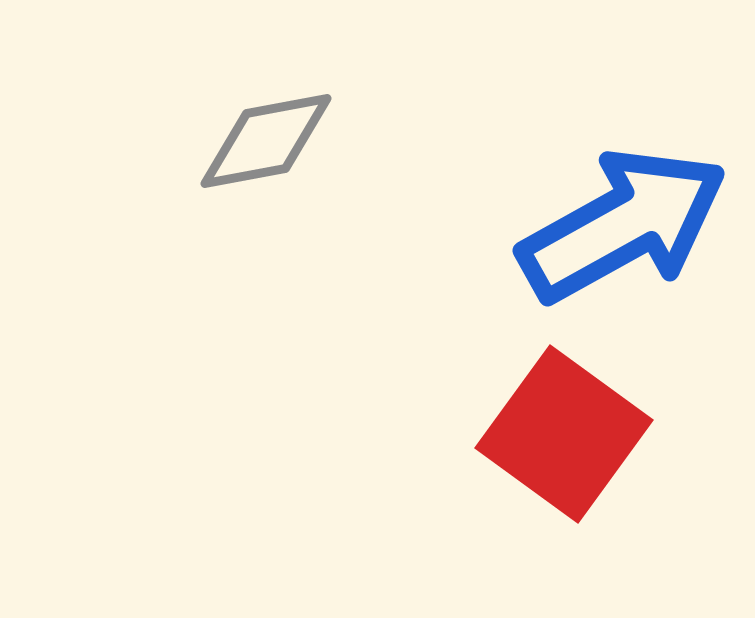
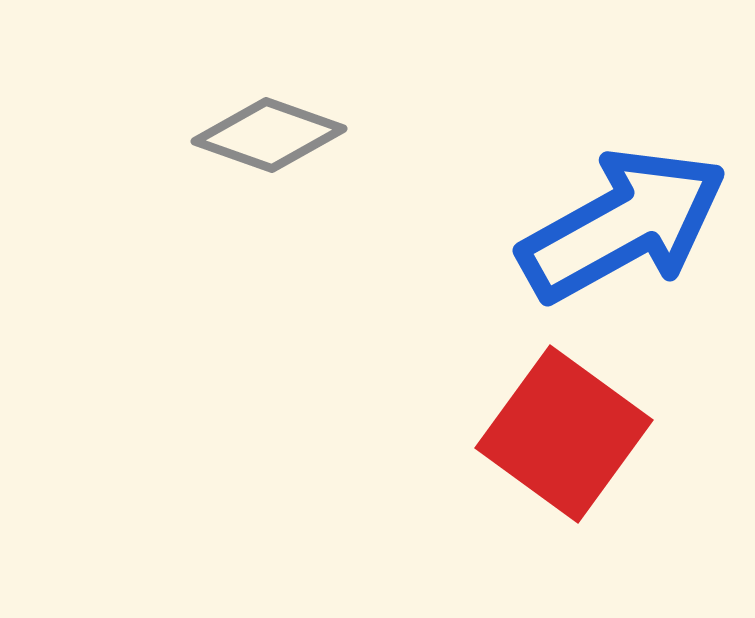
gray diamond: moved 3 px right, 6 px up; rotated 30 degrees clockwise
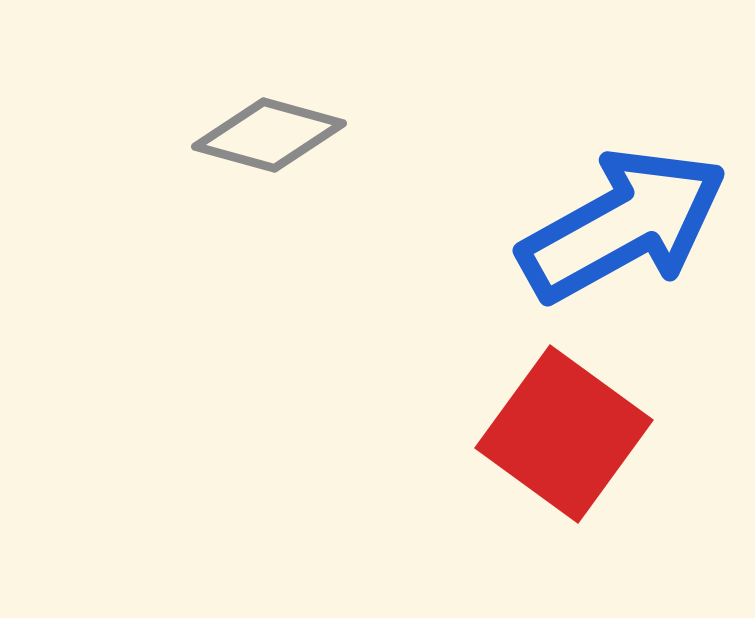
gray diamond: rotated 4 degrees counterclockwise
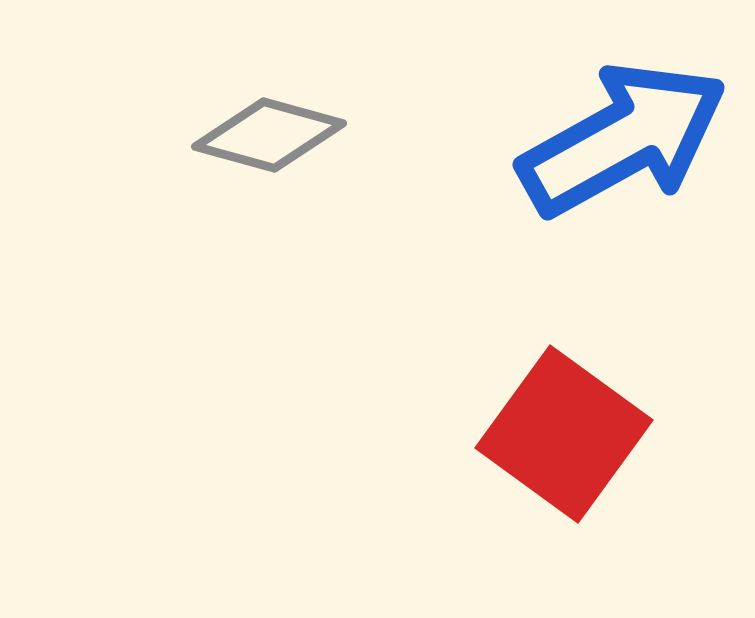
blue arrow: moved 86 px up
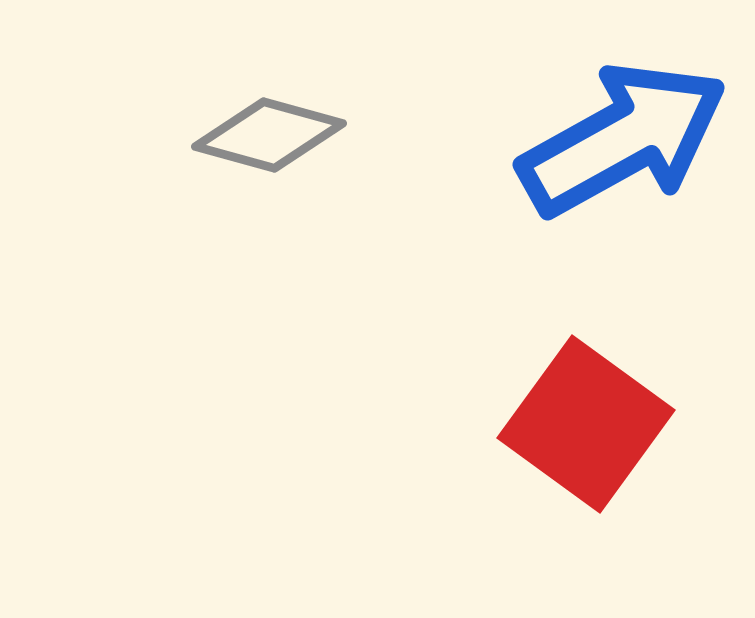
red square: moved 22 px right, 10 px up
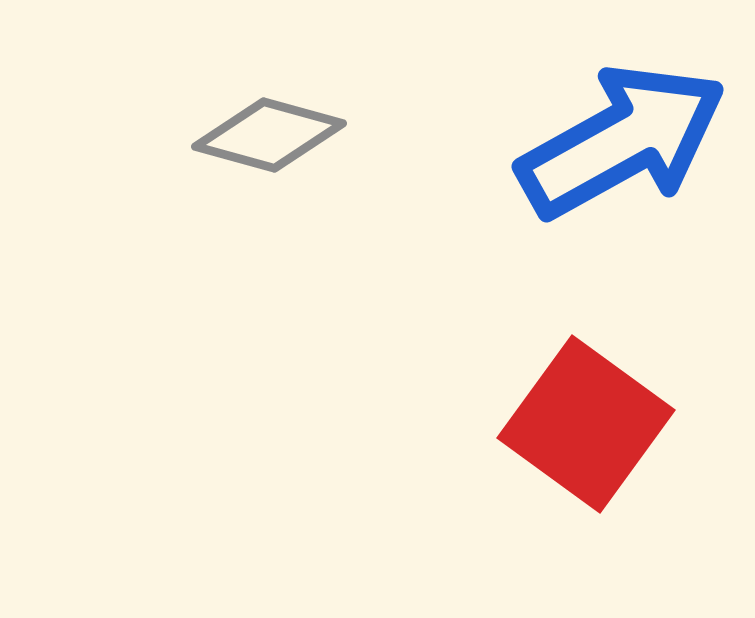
blue arrow: moved 1 px left, 2 px down
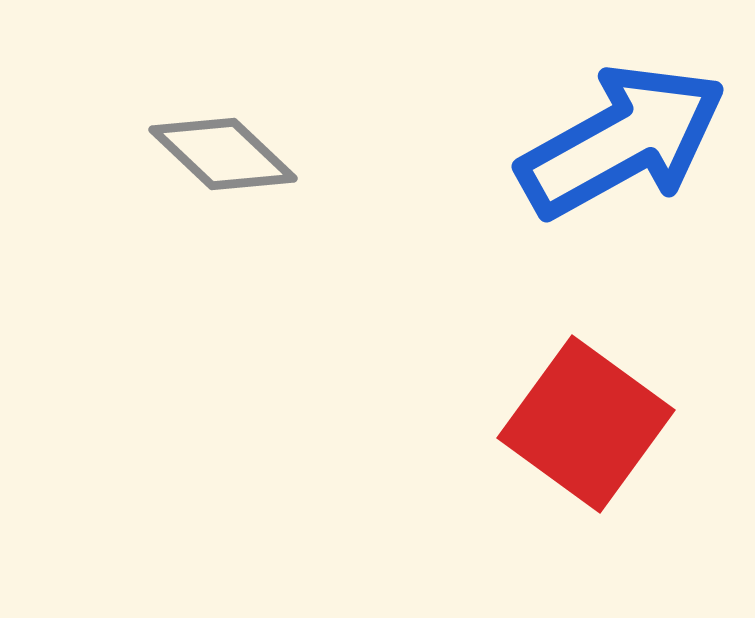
gray diamond: moved 46 px left, 19 px down; rotated 28 degrees clockwise
